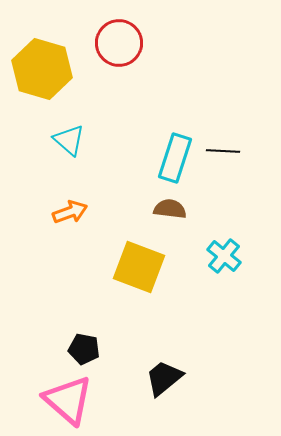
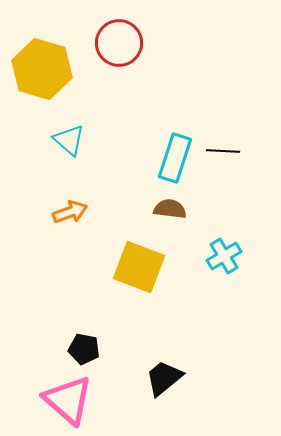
cyan cross: rotated 20 degrees clockwise
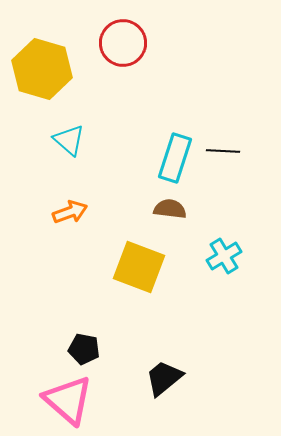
red circle: moved 4 px right
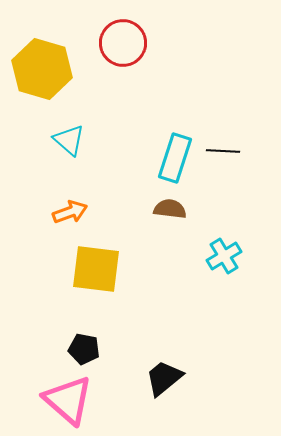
yellow square: moved 43 px left, 2 px down; rotated 14 degrees counterclockwise
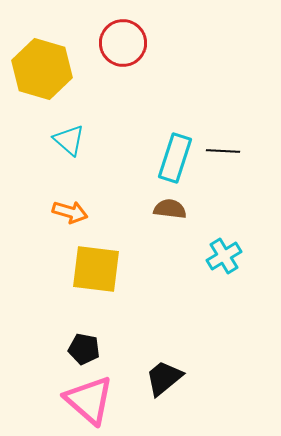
orange arrow: rotated 36 degrees clockwise
pink triangle: moved 21 px right
